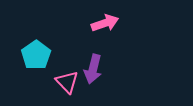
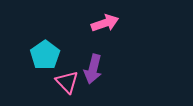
cyan pentagon: moved 9 px right
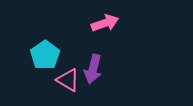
pink triangle: moved 1 px right, 2 px up; rotated 15 degrees counterclockwise
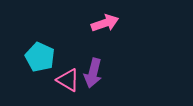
cyan pentagon: moved 5 px left, 2 px down; rotated 12 degrees counterclockwise
purple arrow: moved 4 px down
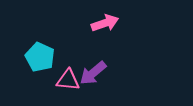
purple arrow: rotated 36 degrees clockwise
pink triangle: rotated 25 degrees counterclockwise
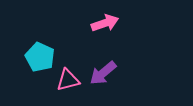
purple arrow: moved 10 px right
pink triangle: rotated 20 degrees counterclockwise
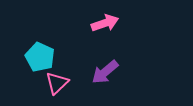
purple arrow: moved 2 px right, 1 px up
pink triangle: moved 11 px left, 3 px down; rotated 30 degrees counterclockwise
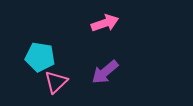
cyan pentagon: rotated 16 degrees counterclockwise
pink triangle: moved 1 px left, 1 px up
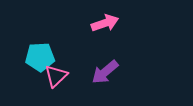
cyan pentagon: rotated 12 degrees counterclockwise
pink triangle: moved 6 px up
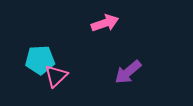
cyan pentagon: moved 3 px down
purple arrow: moved 23 px right
